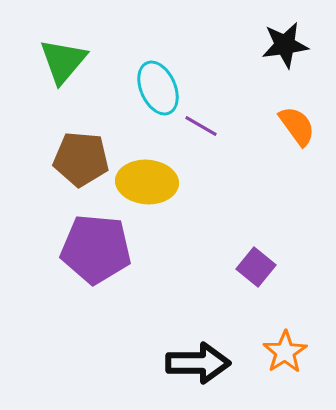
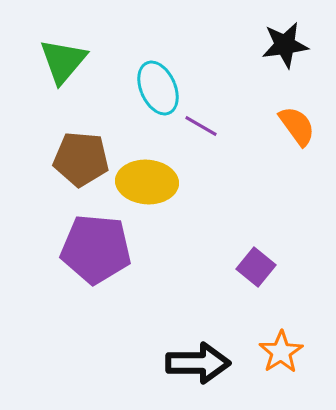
orange star: moved 4 px left
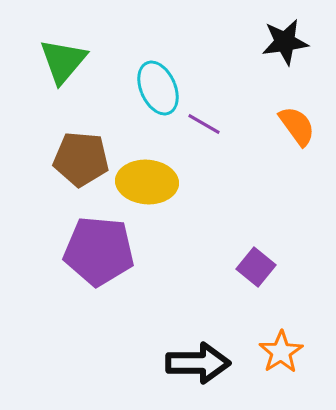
black star: moved 3 px up
purple line: moved 3 px right, 2 px up
purple pentagon: moved 3 px right, 2 px down
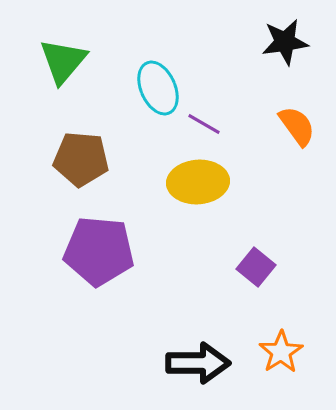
yellow ellipse: moved 51 px right; rotated 8 degrees counterclockwise
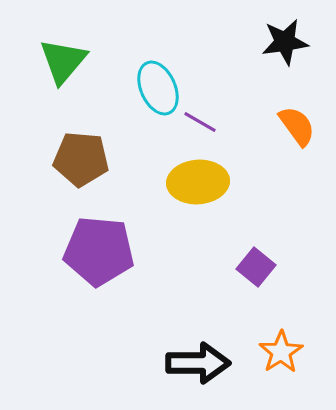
purple line: moved 4 px left, 2 px up
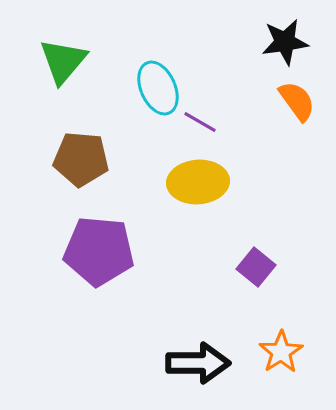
orange semicircle: moved 25 px up
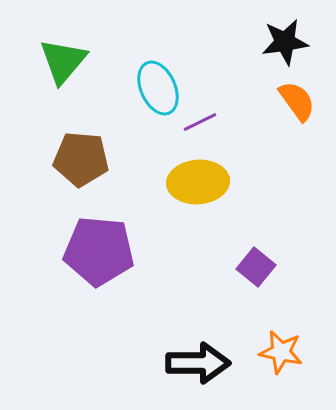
purple line: rotated 56 degrees counterclockwise
orange star: rotated 27 degrees counterclockwise
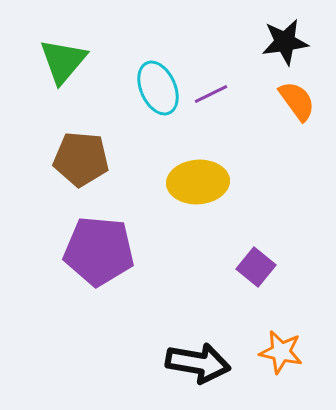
purple line: moved 11 px right, 28 px up
black arrow: rotated 10 degrees clockwise
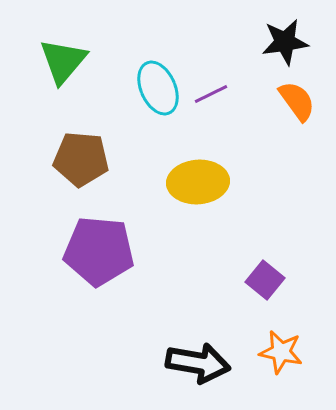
purple square: moved 9 px right, 13 px down
